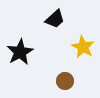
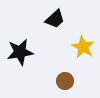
black star: rotated 20 degrees clockwise
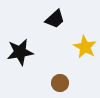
yellow star: moved 2 px right
brown circle: moved 5 px left, 2 px down
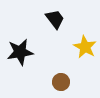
black trapezoid: rotated 85 degrees counterclockwise
brown circle: moved 1 px right, 1 px up
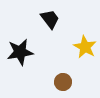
black trapezoid: moved 5 px left
brown circle: moved 2 px right
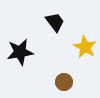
black trapezoid: moved 5 px right, 3 px down
brown circle: moved 1 px right
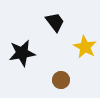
black star: moved 2 px right, 1 px down
brown circle: moved 3 px left, 2 px up
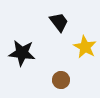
black trapezoid: moved 4 px right
black star: rotated 16 degrees clockwise
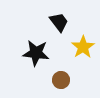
yellow star: moved 2 px left; rotated 10 degrees clockwise
black star: moved 14 px right
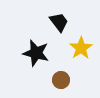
yellow star: moved 2 px left, 1 px down
black star: rotated 8 degrees clockwise
